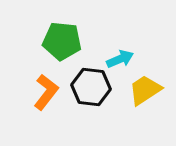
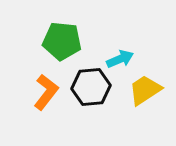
black hexagon: rotated 12 degrees counterclockwise
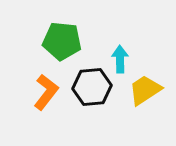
cyan arrow: rotated 68 degrees counterclockwise
black hexagon: moved 1 px right
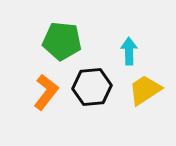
cyan arrow: moved 9 px right, 8 px up
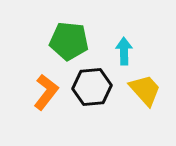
green pentagon: moved 7 px right
cyan arrow: moved 5 px left
yellow trapezoid: rotated 81 degrees clockwise
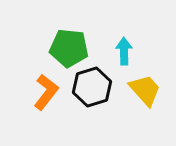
green pentagon: moved 7 px down
black hexagon: rotated 12 degrees counterclockwise
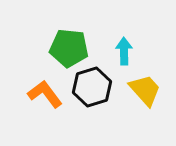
orange L-shape: moved 1 px left, 2 px down; rotated 75 degrees counterclockwise
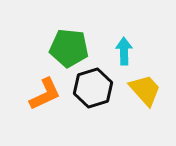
black hexagon: moved 1 px right, 1 px down
orange L-shape: rotated 102 degrees clockwise
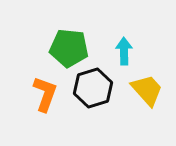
yellow trapezoid: moved 2 px right
orange L-shape: rotated 45 degrees counterclockwise
